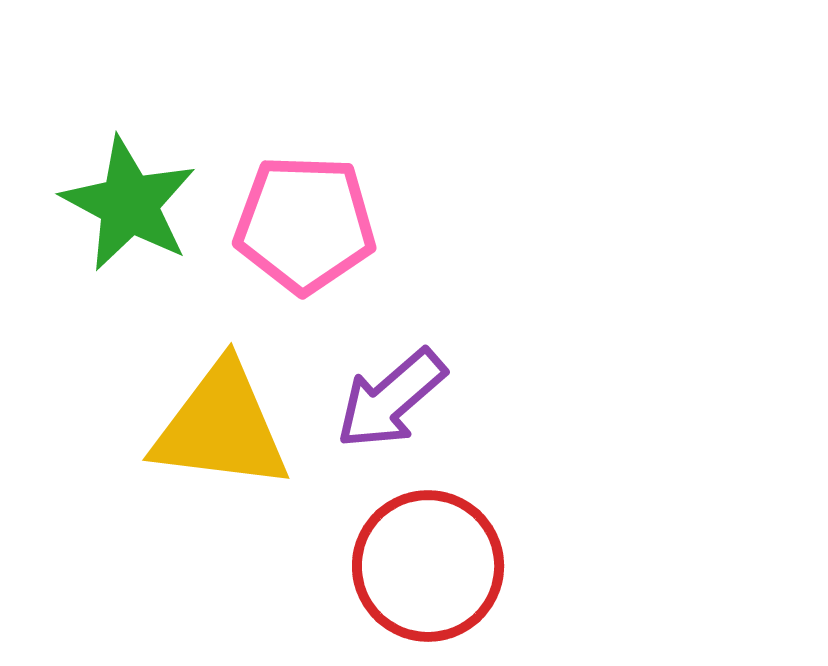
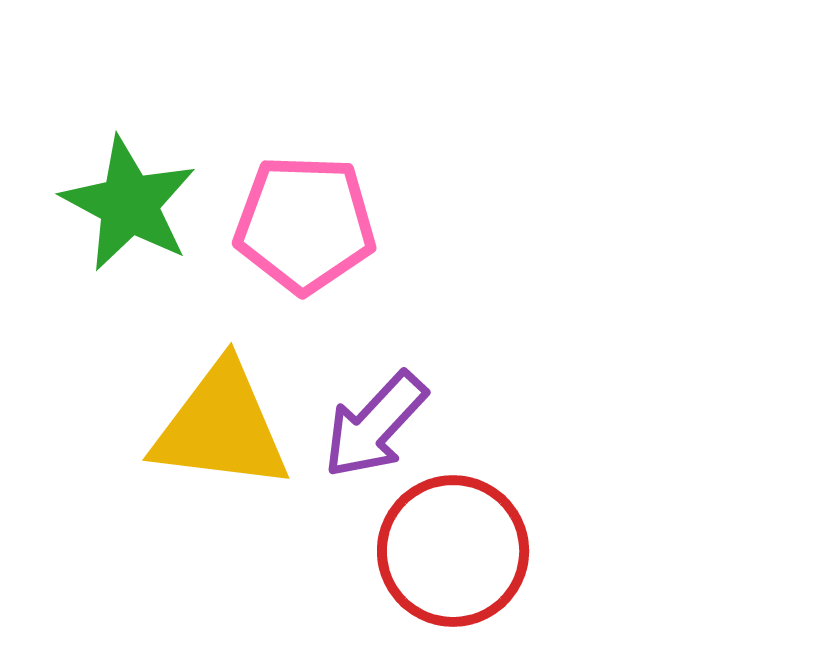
purple arrow: moved 16 px left, 26 px down; rotated 6 degrees counterclockwise
red circle: moved 25 px right, 15 px up
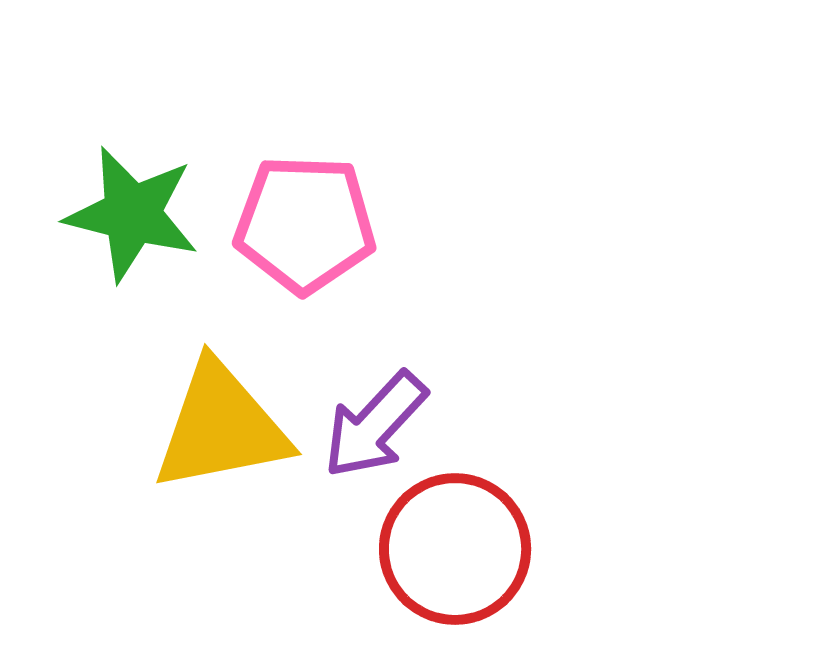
green star: moved 3 px right, 10 px down; rotated 14 degrees counterclockwise
yellow triangle: rotated 18 degrees counterclockwise
red circle: moved 2 px right, 2 px up
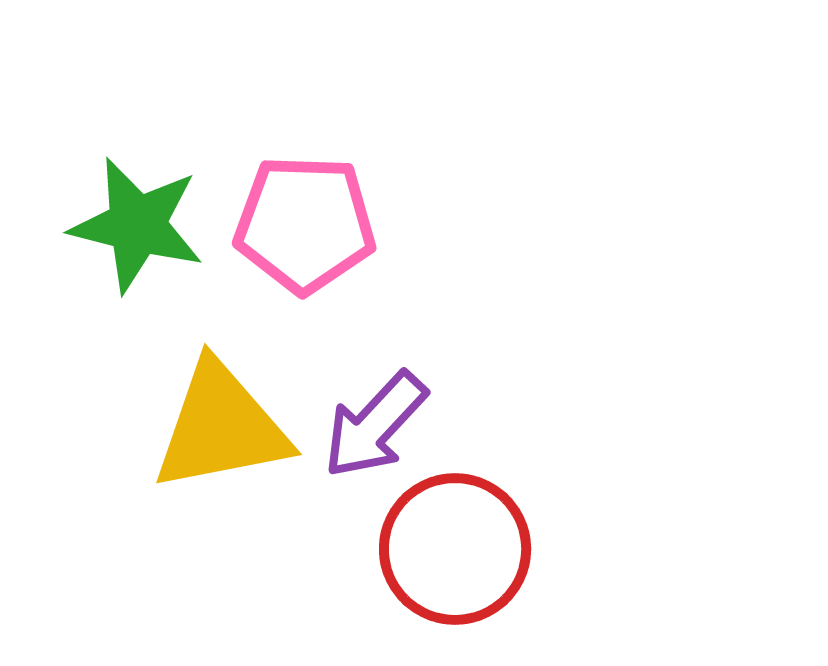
green star: moved 5 px right, 11 px down
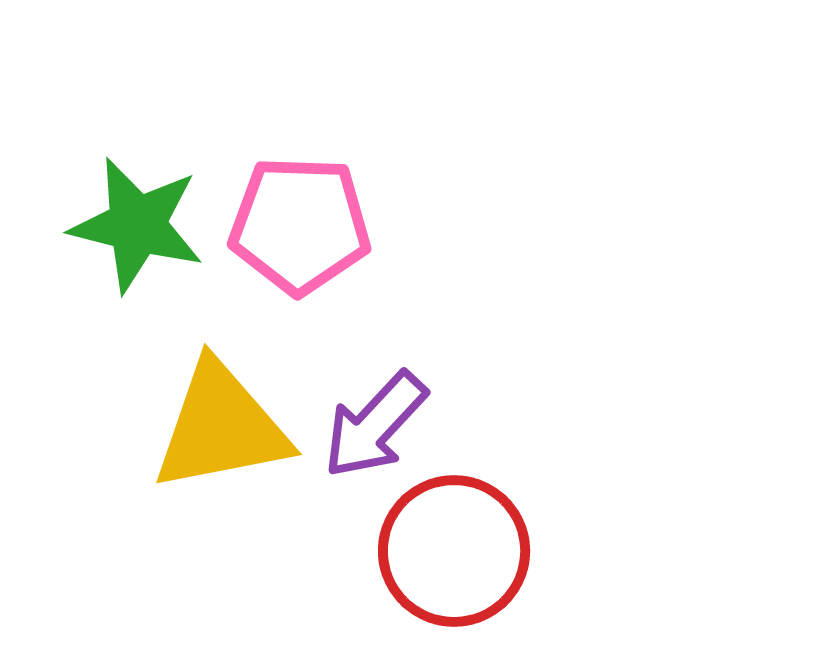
pink pentagon: moved 5 px left, 1 px down
red circle: moved 1 px left, 2 px down
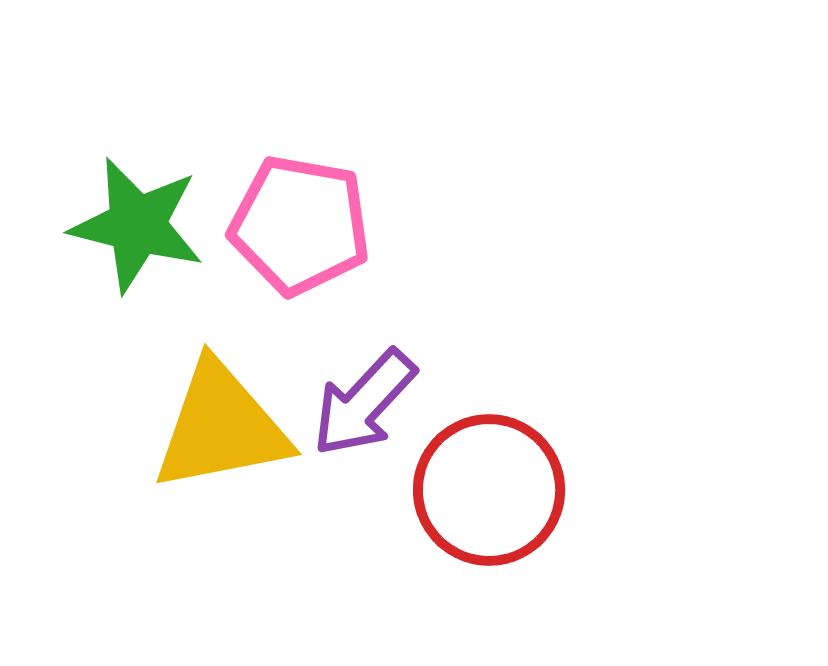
pink pentagon: rotated 8 degrees clockwise
purple arrow: moved 11 px left, 22 px up
red circle: moved 35 px right, 61 px up
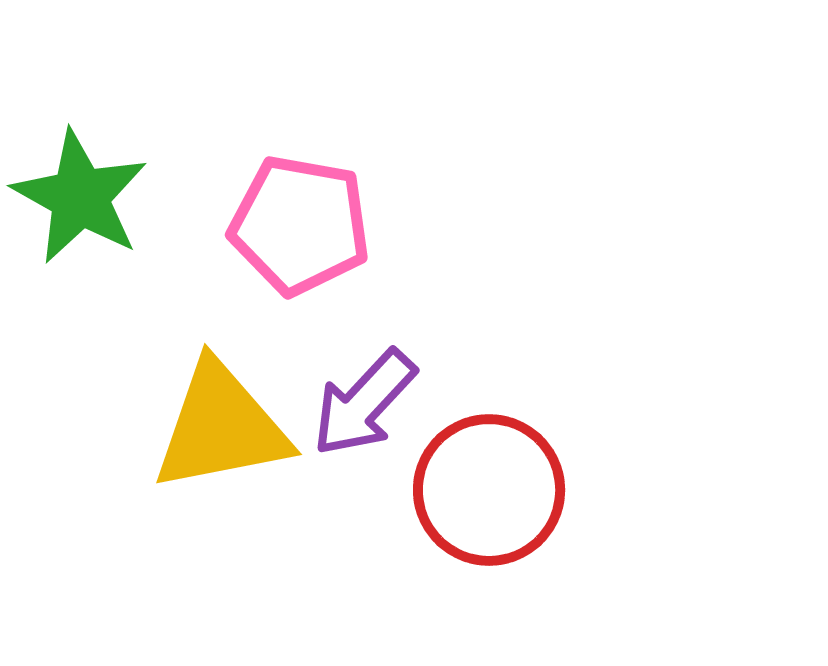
green star: moved 57 px left, 28 px up; rotated 15 degrees clockwise
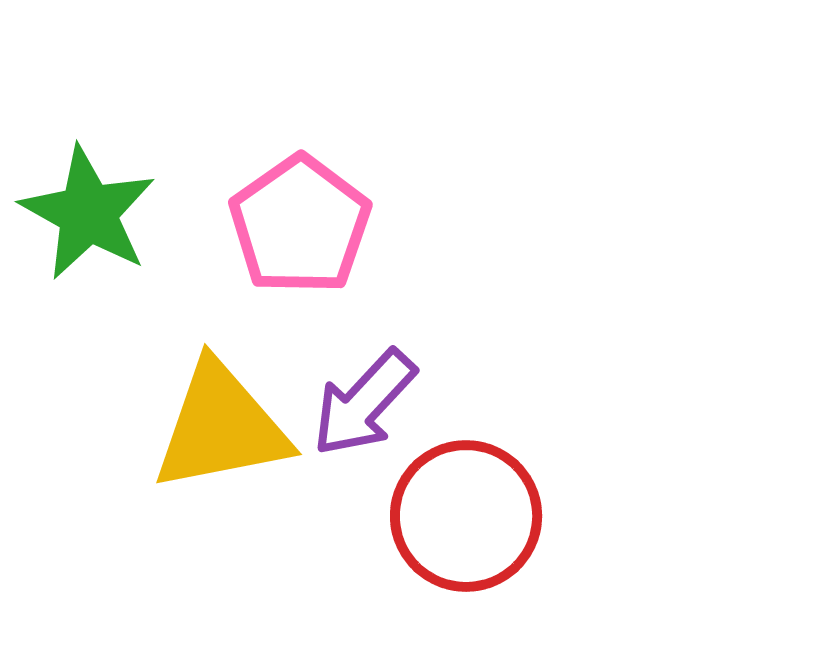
green star: moved 8 px right, 16 px down
pink pentagon: rotated 27 degrees clockwise
red circle: moved 23 px left, 26 px down
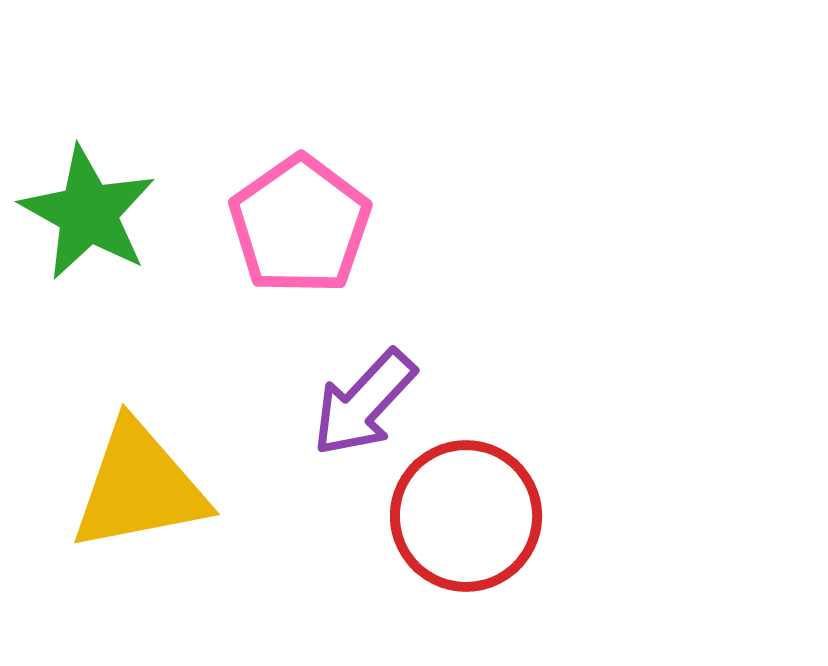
yellow triangle: moved 82 px left, 60 px down
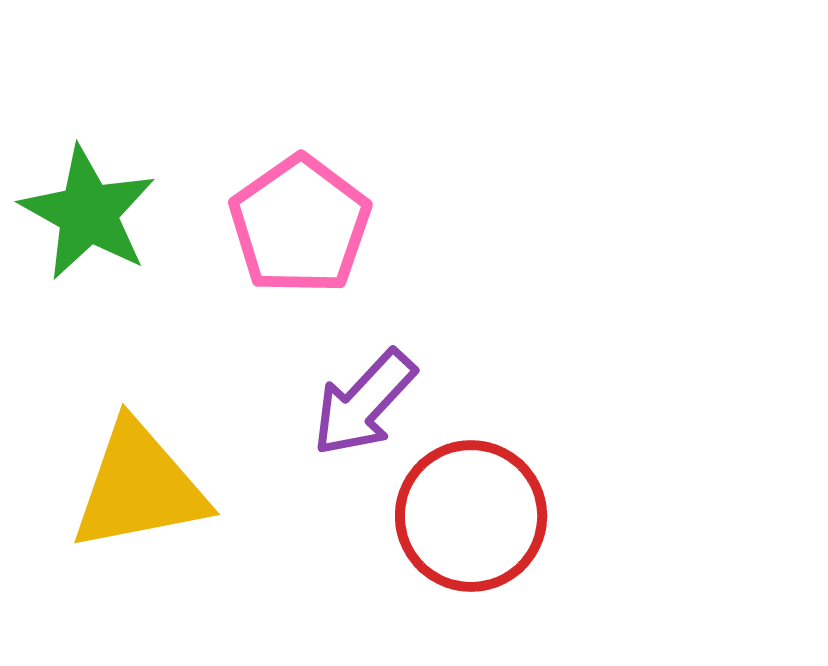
red circle: moved 5 px right
